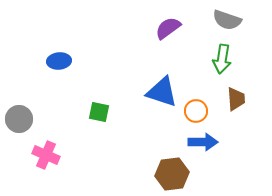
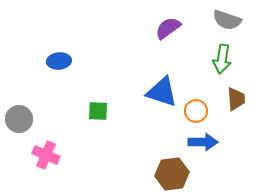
green square: moved 1 px left, 1 px up; rotated 10 degrees counterclockwise
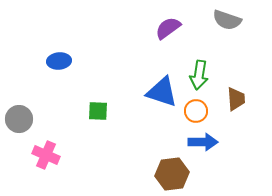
green arrow: moved 23 px left, 16 px down
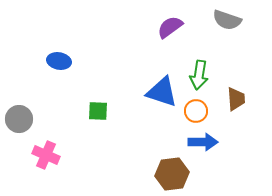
purple semicircle: moved 2 px right, 1 px up
blue ellipse: rotated 15 degrees clockwise
